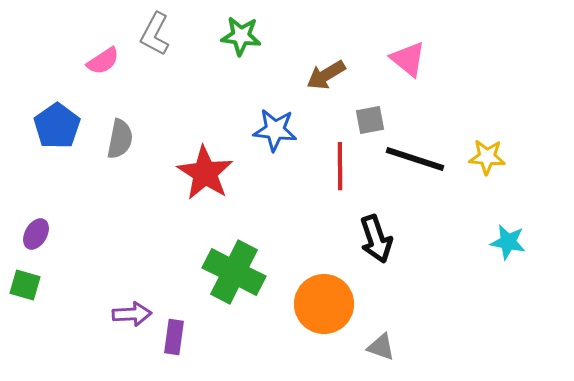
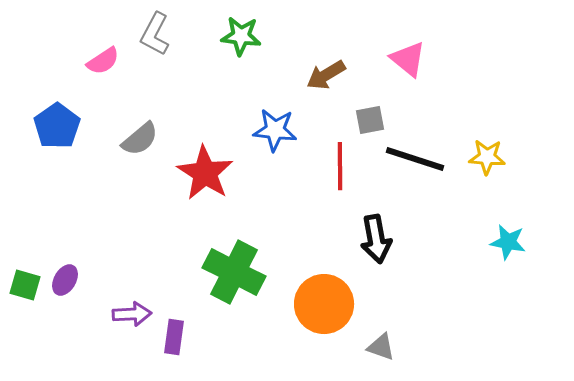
gray semicircle: moved 20 px right; rotated 39 degrees clockwise
purple ellipse: moved 29 px right, 46 px down
black arrow: rotated 9 degrees clockwise
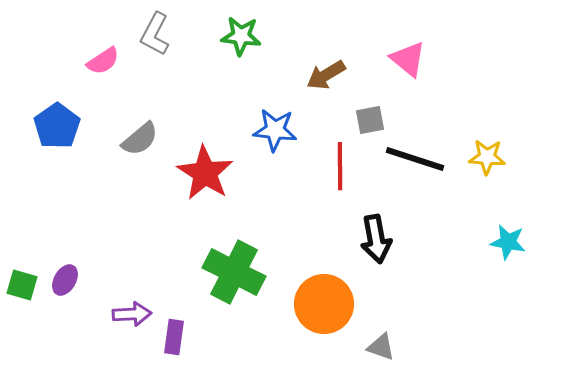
green square: moved 3 px left
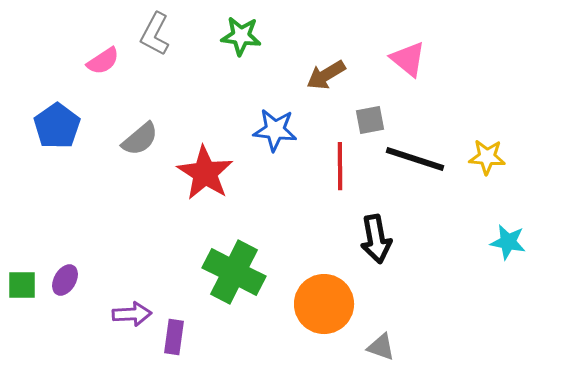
green square: rotated 16 degrees counterclockwise
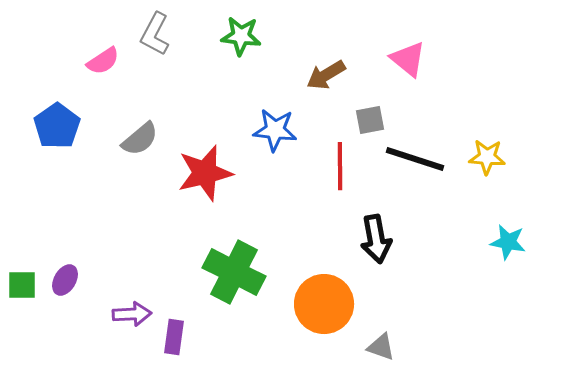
red star: rotated 26 degrees clockwise
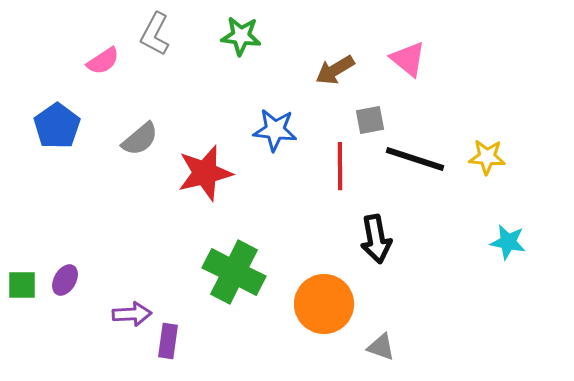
brown arrow: moved 9 px right, 5 px up
purple rectangle: moved 6 px left, 4 px down
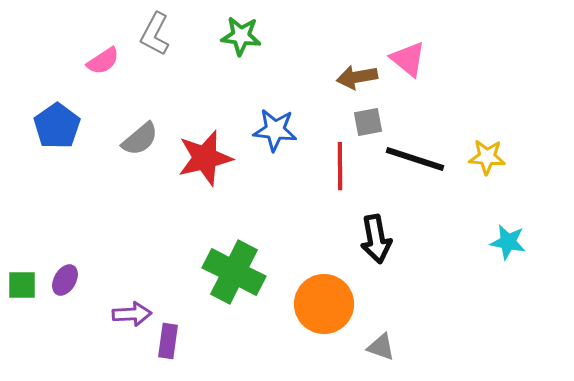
brown arrow: moved 22 px right, 7 px down; rotated 21 degrees clockwise
gray square: moved 2 px left, 2 px down
red star: moved 15 px up
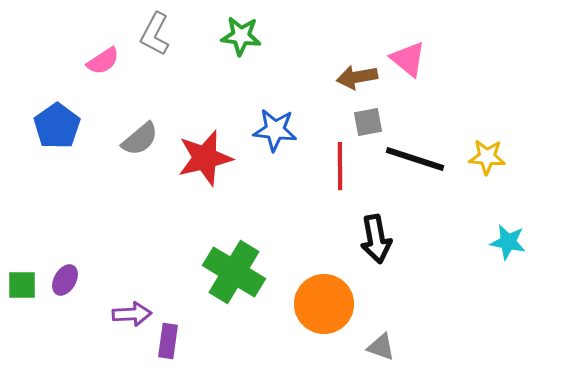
green cross: rotated 4 degrees clockwise
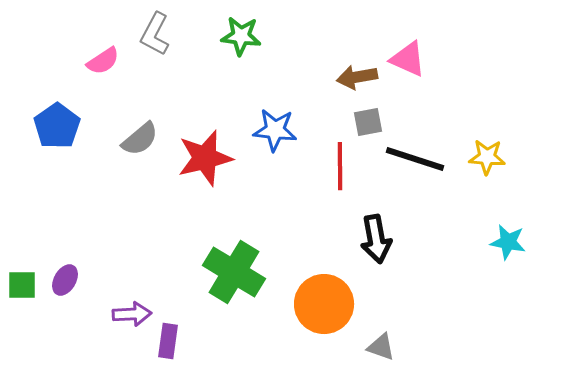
pink triangle: rotated 15 degrees counterclockwise
